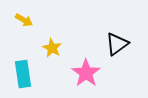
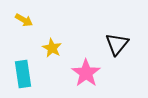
black triangle: rotated 15 degrees counterclockwise
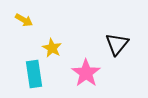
cyan rectangle: moved 11 px right
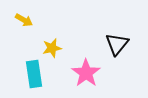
yellow star: rotated 30 degrees clockwise
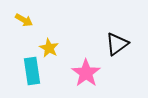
black triangle: rotated 15 degrees clockwise
yellow star: moved 3 px left; rotated 30 degrees counterclockwise
cyan rectangle: moved 2 px left, 3 px up
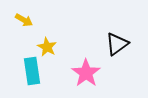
yellow star: moved 2 px left, 1 px up
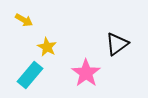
cyan rectangle: moved 2 px left, 4 px down; rotated 48 degrees clockwise
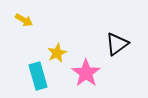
yellow star: moved 10 px right, 6 px down; rotated 18 degrees clockwise
cyan rectangle: moved 8 px right, 1 px down; rotated 56 degrees counterclockwise
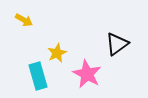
pink star: moved 1 px right, 1 px down; rotated 8 degrees counterclockwise
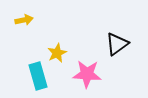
yellow arrow: rotated 42 degrees counterclockwise
pink star: rotated 24 degrees counterclockwise
